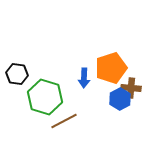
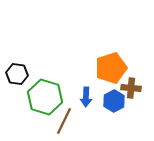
blue arrow: moved 2 px right, 19 px down
blue hexagon: moved 6 px left, 2 px down
brown line: rotated 36 degrees counterclockwise
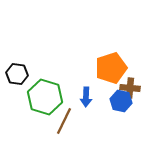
brown cross: moved 1 px left
blue hexagon: moved 7 px right; rotated 20 degrees counterclockwise
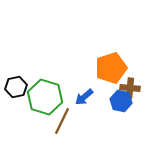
black hexagon: moved 1 px left, 13 px down; rotated 20 degrees counterclockwise
blue arrow: moved 2 px left; rotated 48 degrees clockwise
brown line: moved 2 px left
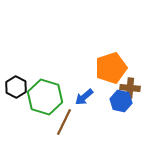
black hexagon: rotated 20 degrees counterclockwise
brown line: moved 2 px right, 1 px down
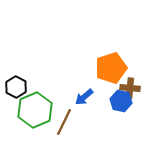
green hexagon: moved 10 px left, 13 px down; rotated 20 degrees clockwise
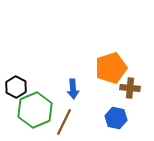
blue arrow: moved 11 px left, 8 px up; rotated 54 degrees counterclockwise
blue hexagon: moved 5 px left, 17 px down
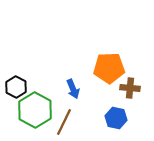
orange pentagon: moved 2 px left; rotated 16 degrees clockwise
blue arrow: rotated 18 degrees counterclockwise
green hexagon: rotated 8 degrees counterclockwise
